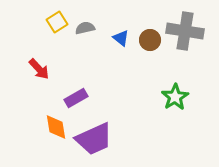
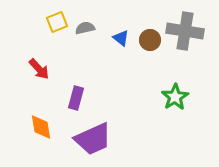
yellow square: rotated 10 degrees clockwise
purple rectangle: rotated 45 degrees counterclockwise
orange diamond: moved 15 px left
purple trapezoid: moved 1 px left
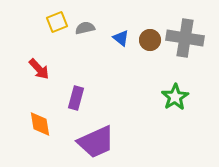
gray cross: moved 7 px down
orange diamond: moved 1 px left, 3 px up
purple trapezoid: moved 3 px right, 3 px down
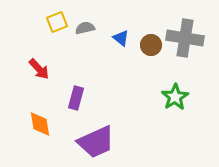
brown circle: moved 1 px right, 5 px down
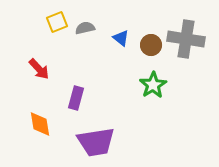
gray cross: moved 1 px right, 1 px down
green star: moved 22 px left, 12 px up
purple trapezoid: rotated 15 degrees clockwise
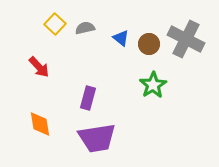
yellow square: moved 2 px left, 2 px down; rotated 25 degrees counterclockwise
gray cross: rotated 18 degrees clockwise
brown circle: moved 2 px left, 1 px up
red arrow: moved 2 px up
purple rectangle: moved 12 px right
purple trapezoid: moved 1 px right, 4 px up
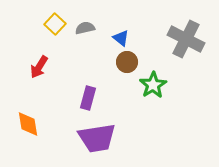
brown circle: moved 22 px left, 18 px down
red arrow: rotated 75 degrees clockwise
orange diamond: moved 12 px left
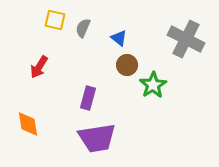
yellow square: moved 4 px up; rotated 30 degrees counterclockwise
gray semicircle: moved 2 px left; rotated 54 degrees counterclockwise
blue triangle: moved 2 px left
brown circle: moved 3 px down
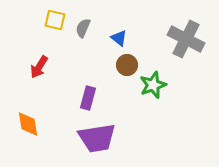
green star: rotated 12 degrees clockwise
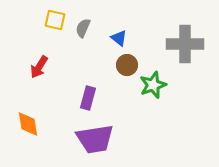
gray cross: moved 1 px left, 5 px down; rotated 27 degrees counterclockwise
purple trapezoid: moved 2 px left, 1 px down
